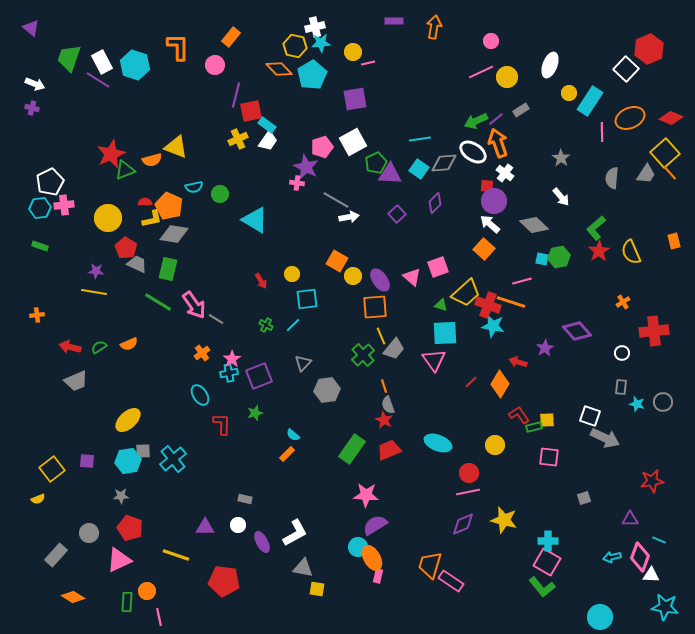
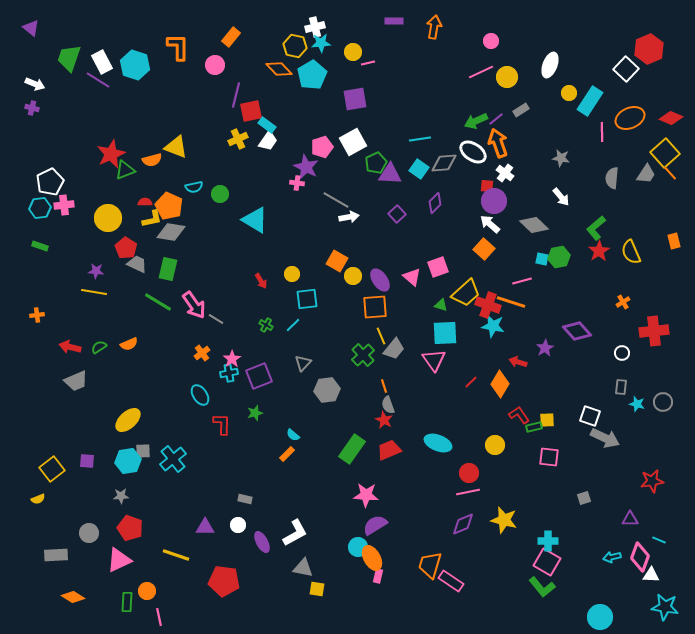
gray star at (561, 158): rotated 24 degrees counterclockwise
gray diamond at (174, 234): moved 3 px left, 2 px up
gray rectangle at (56, 555): rotated 45 degrees clockwise
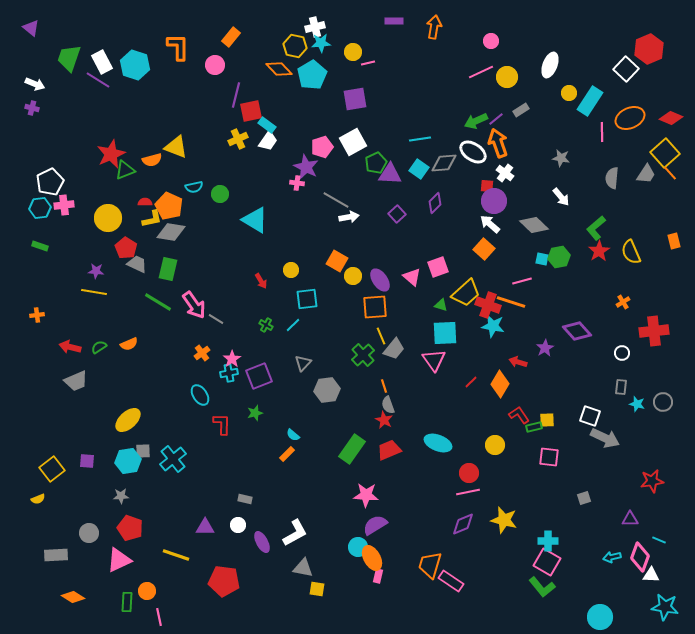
yellow circle at (292, 274): moved 1 px left, 4 px up
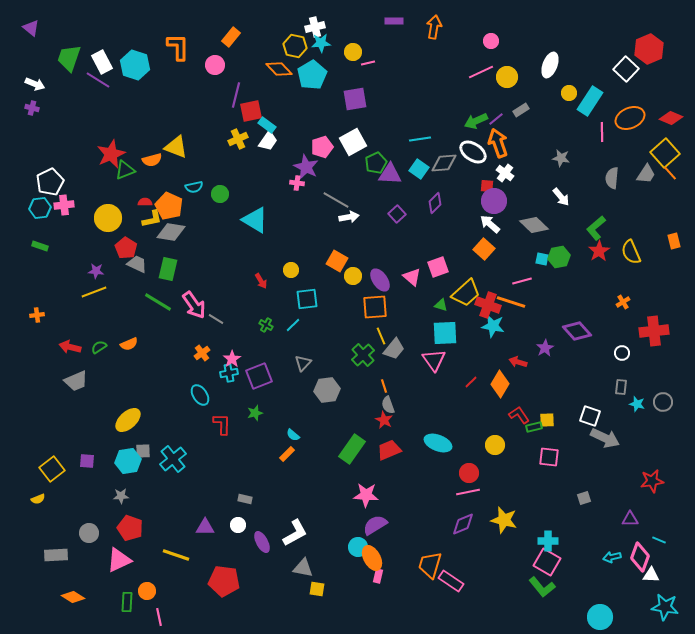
yellow line at (94, 292): rotated 30 degrees counterclockwise
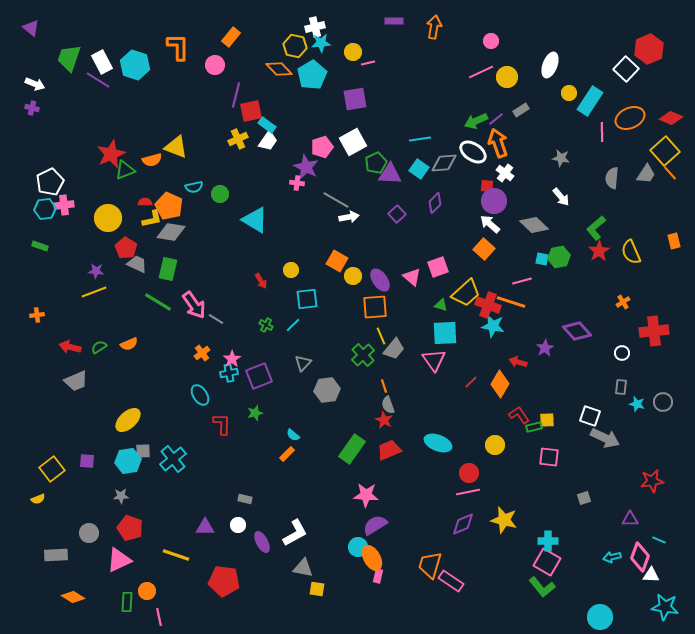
yellow square at (665, 153): moved 2 px up
cyan hexagon at (40, 208): moved 5 px right, 1 px down
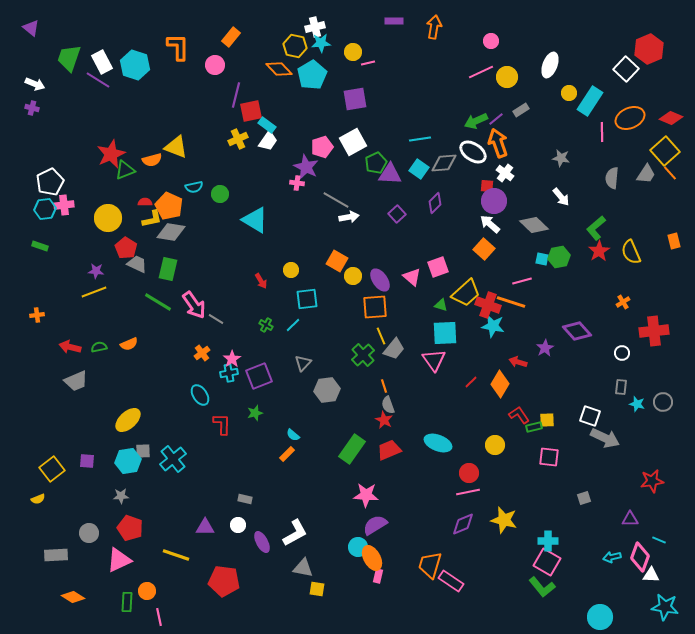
green semicircle at (99, 347): rotated 21 degrees clockwise
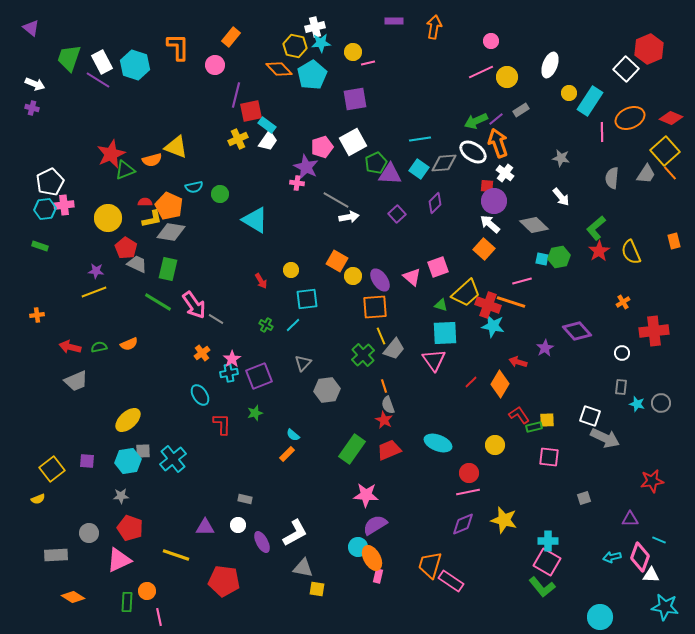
gray circle at (663, 402): moved 2 px left, 1 px down
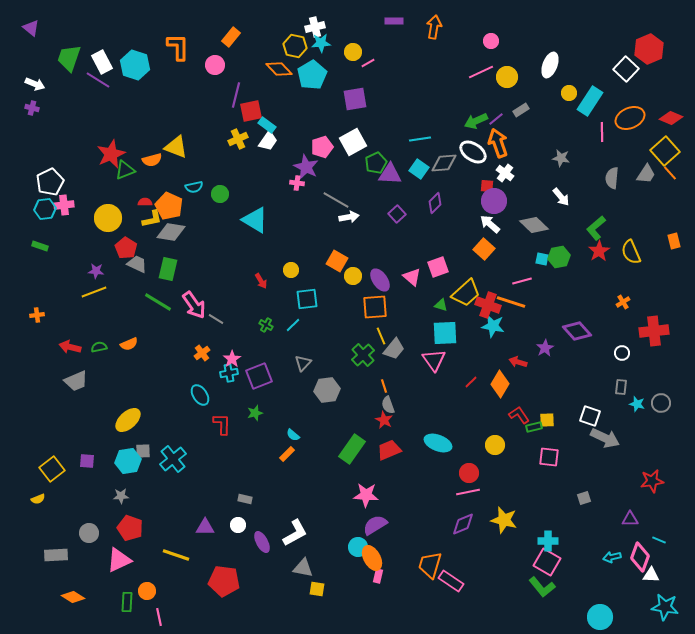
pink line at (368, 63): rotated 16 degrees counterclockwise
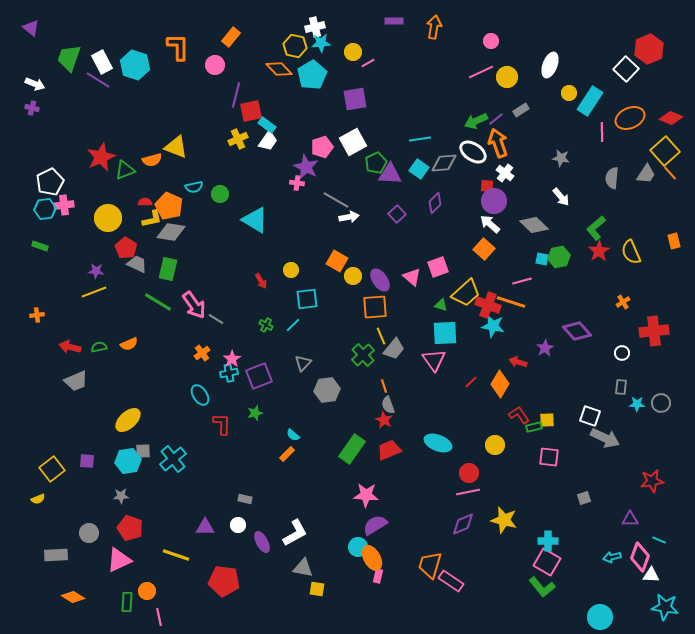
red star at (111, 154): moved 10 px left, 3 px down
cyan star at (637, 404): rotated 14 degrees counterclockwise
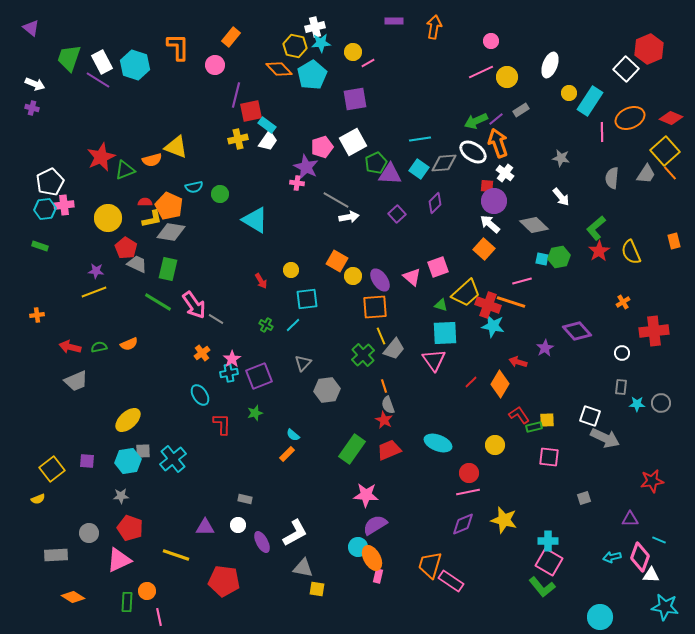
yellow cross at (238, 139): rotated 12 degrees clockwise
pink square at (547, 562): moved 2 px right
